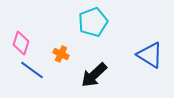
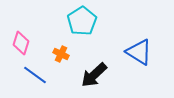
cyan pentagon: moved 11 px left, 1 px up; rotated 12 degrees counterclockwise
blue triangle: moved 11 px left, 3 px up
blue line: moved 3 px right, 5 px down
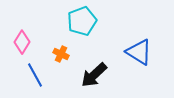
cyan pentagon: rotated 12 degrees clockwise
pink diamond: moved 1 px right, 1 px up; rotated 15 degrees clockwise
blue line: rotated 25 degrees clockwise
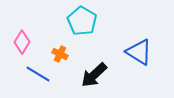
cyan pentagon: rotated 20 degrees counterclockwise
orange cross: moved 1 px left
blue line: moved 3 px right, 1 px up; rotated 30 degrees counterclockwise
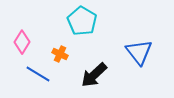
blue triangle: rotated 20 degrees clockwise
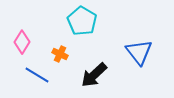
blue line: moved 1 px left, 1 px down
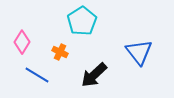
cyan pentagon: rotated 8 degrees clockwise
orange cross: moved 2 px up
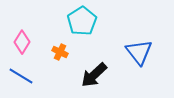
blue line: moved 16 px left, 1 px down
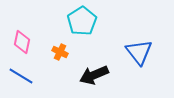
pink diamond: rotated 20 degrees counterclockwise
black arrow: rotated 20 degrees clockwise
